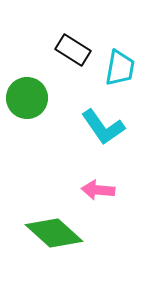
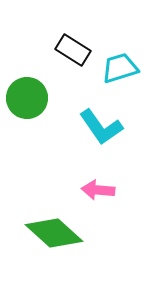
cyan trapezoid: rotated 117 degrees counterclockwise
cyan L-shape: moved 2 px left
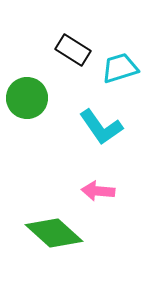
pink arrow: moved 1 px down
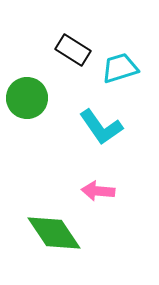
green diamond: rotated 14 degrees clockwise
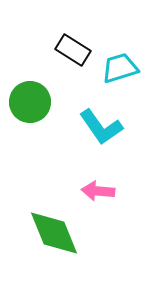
green circle: moved 3 px right, 4 px down
green diamond: rotated 12 degrees clockwise
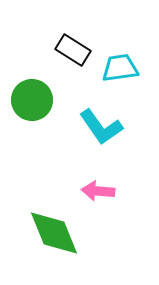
cyan trapezoid: rotated 9 degrees clockwise
green circle: moved 2 px right, 2 px up
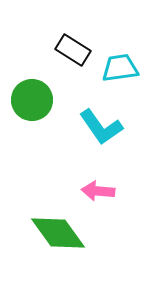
green diamond: moved 4 px right; rotated 14 degrees counterclockwise
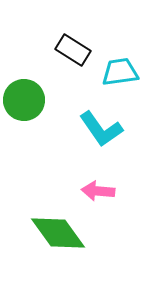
cyan trapezoid: moved 4 px down
green circle: moved 8 px left
cyan L-shape: moved 2 px down
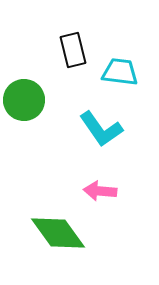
black rectangle: rotated 44 degrees clockwise
cyan trapezoid: rotated 15 degrees clockwise
pink arrow: moved 2 px right
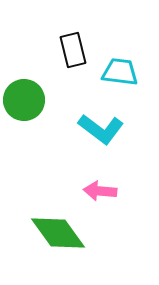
cyan L-shape: rotated 18 degrees counterclockwise
